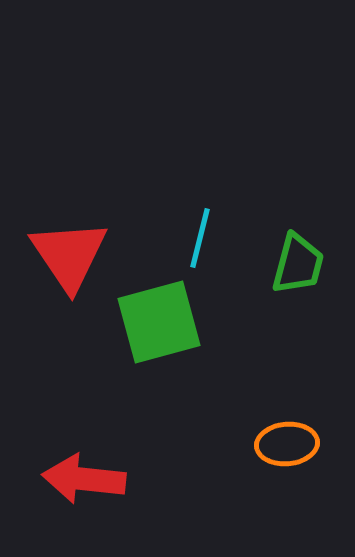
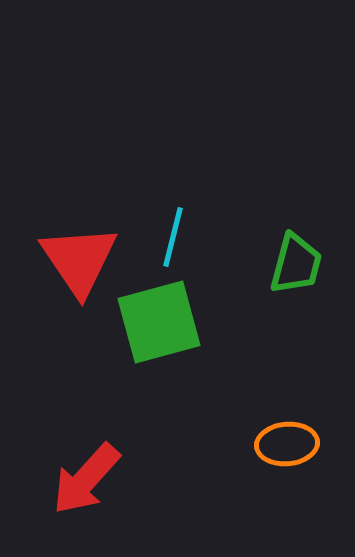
cyan line: moved 27 px left, 1 px up
red triangle: moved 10 px right, 5 px down
green trapezoid: moved 2 px left
red arrow: moved 2 px right; rotated 54 degrees counterclockwise
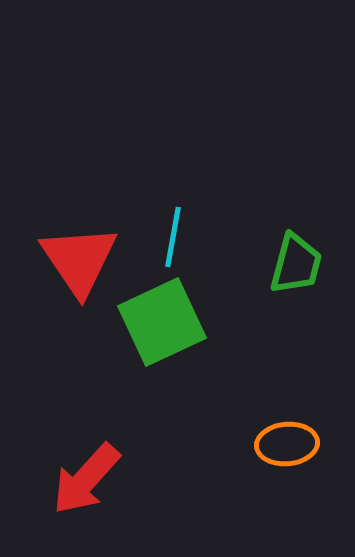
cyan line: rotated 4 degrees counterclockwise
green square: moved 3 px right; rotated 10 degrees counterclockwise
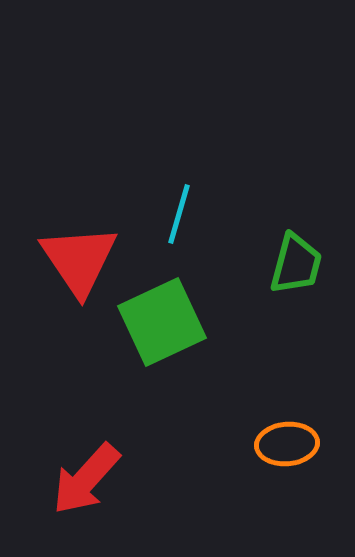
cyan line: moved 6 px right, 23 px up; rotated 6 degrees clockwise
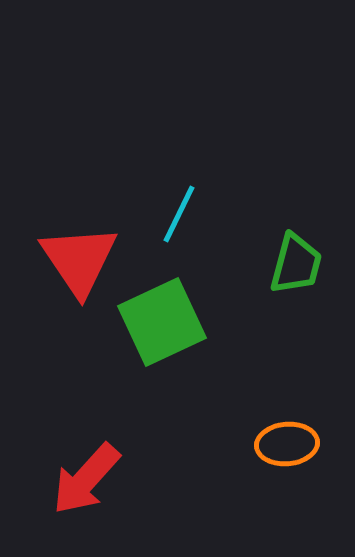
cyan line: rotated 10 degrees clockwise
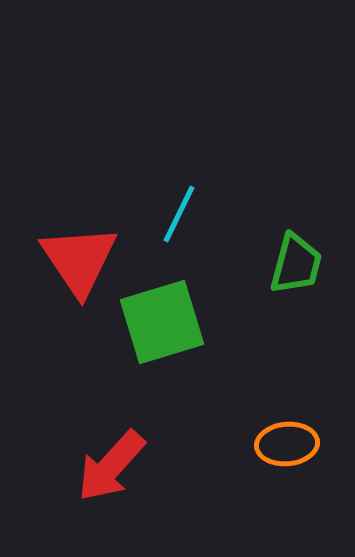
green square: rotated 8 degrees clockwise
red arrow: moved 25 px right, 13 px up
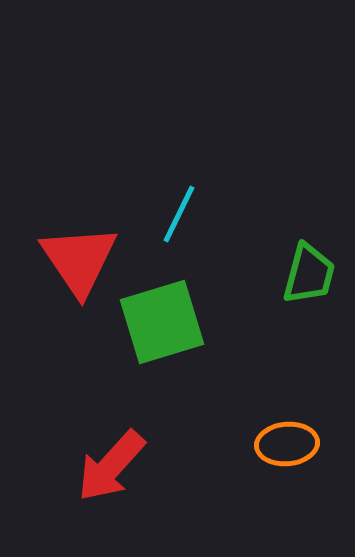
green trapezoid: moved 13 px right, 10 px down
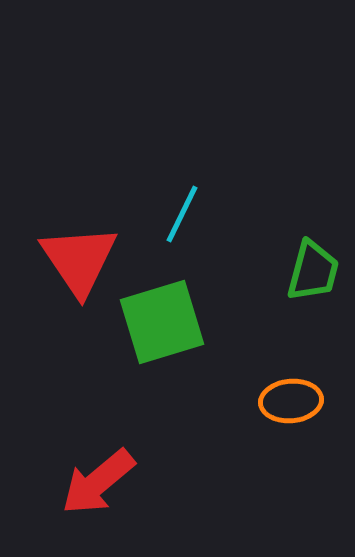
cyan line: moved 3 px right
green trapezoid: moved 4 px right, 3 px up
orange ellipse: moved 4 px right, 43 px up
red arrow: moved 13 px left, 16 px down; rotated 8 degrees clockwise
